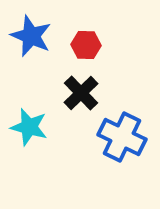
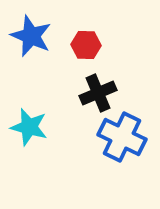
black cross: moved 17 px right; rotated 21 degrees clockwise
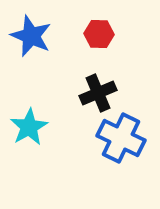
red hexagon: moved 13 px right, 11 px up
cyan star: rotated 27 degrees clockwise
blue cross: moved 1 px left, 1 px down
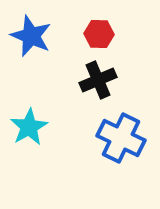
black cross: moved 13 px up
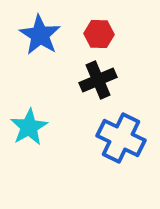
blue star: moved 9 px right, 1 px up; rotated 9 degrees clockwise
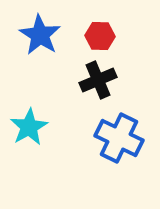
red hexagon: moved 1 px right, 2 px down
blue cross: moved 2 px left
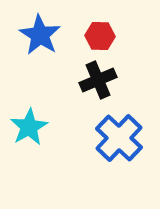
blue cross: rotated 18 degrees clockwise
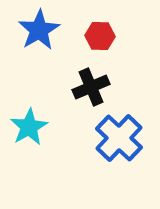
blue star: moved 1 px left, 5 px up; rotated 9 degrees clockwise
black cross: moved 7 px left, 7 px down
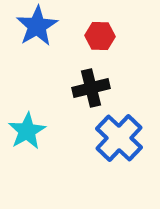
blue star: moved 2 px left, 4 px up
black cross: moved 1 px down; rotated 9 degrees clockwise
cyan star: moved 2 px left, 4 px down
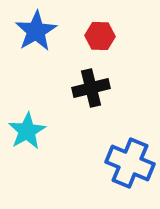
blue star: moved 1 px left, 5 px down
blue cross: moved 11 px right, 25 px down; rotated 21 degrees counterclockwise
